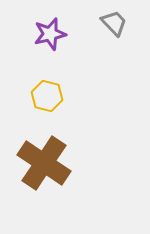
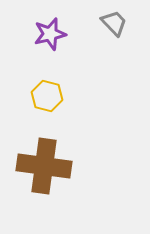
brown cross: moved 3 px down; rotated 26 degrees counterclockwise
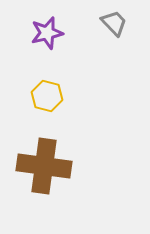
purple star: moved 3 px left, 1 px up
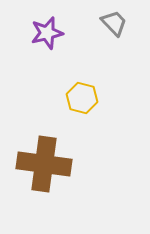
yellow hexagon: moved 35 px right, 2 px down
brown cross: moved 2 px up
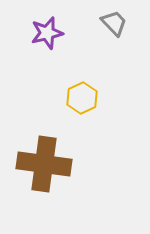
yellow hexagon: rotated 20 degrees clockwise
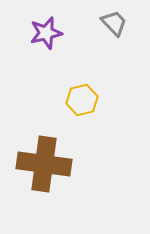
purple star: moved 1 px left
yellow hexagon: moved 2 px down; rotated 12 degrees clockwise
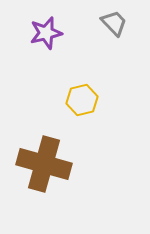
brown cross: rotated 8 degrees clockwise
